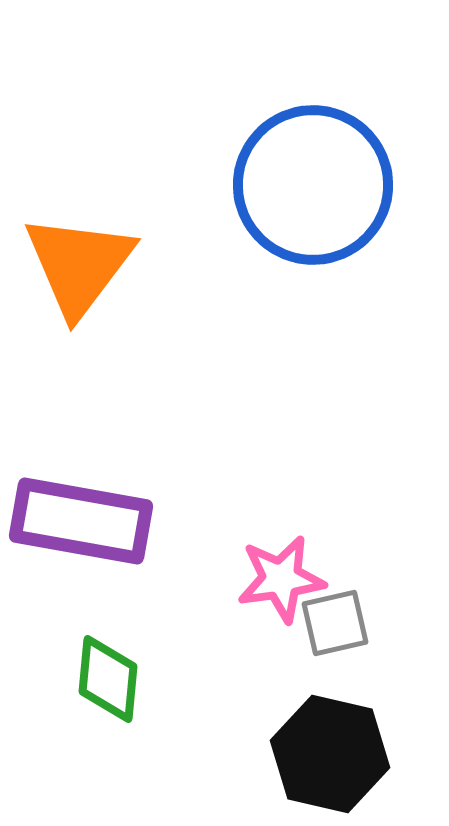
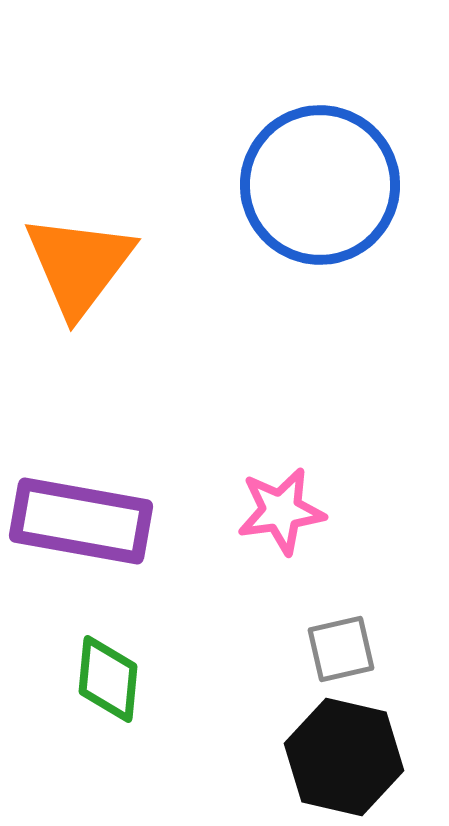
blue circle: moved 7 px right
pink star: moved 68 px up
gray square: moved 6 px right, 26 px down
black hexagon: moved 14 px right, 3 px down
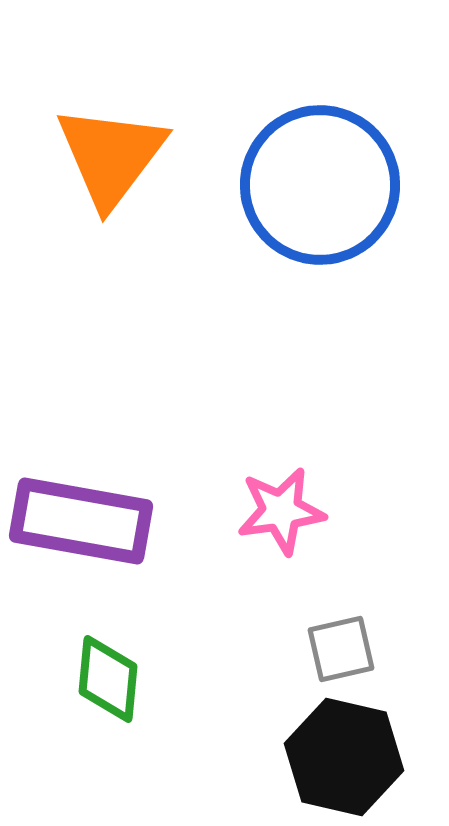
orange triangle: moved 32 px right, 109 px up
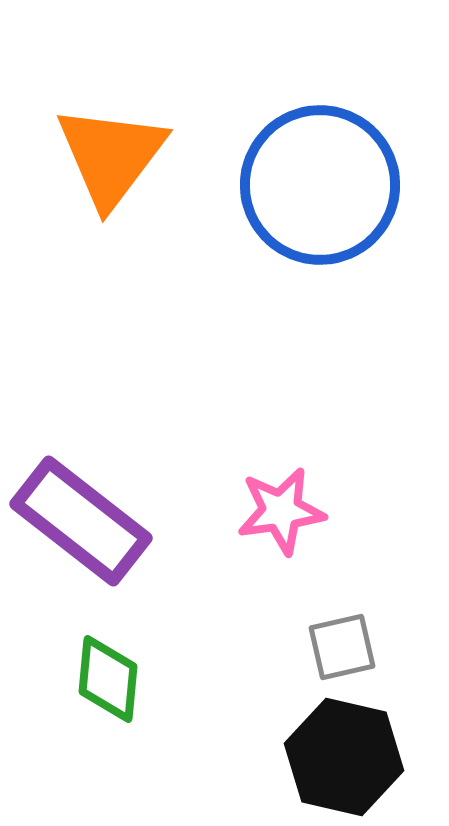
purple rectangle: rotated 28 degrees clockwise
gray square: moved 1 px right, 2 px up
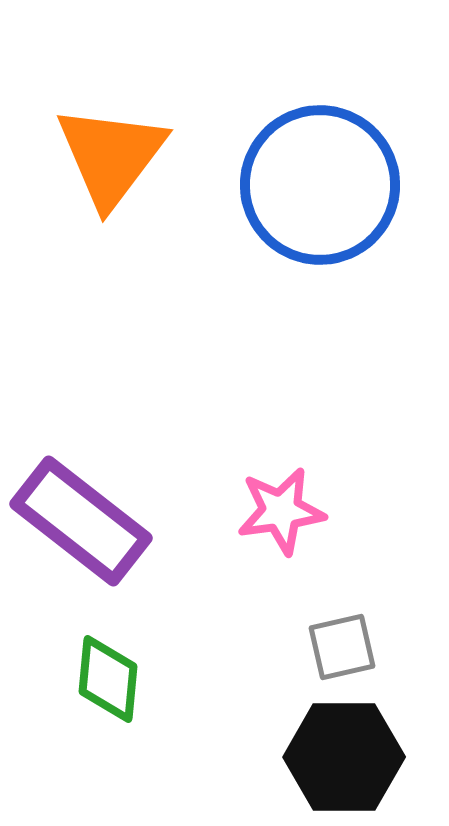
black hexagon: rotated 13 degrees counterclockwise
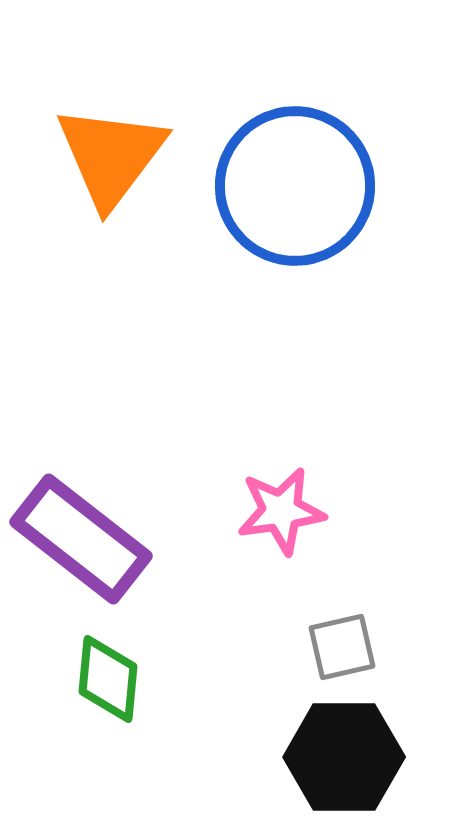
blue circle: moved 25 px left, 1 px down
purple rectangle: moved 18 px down
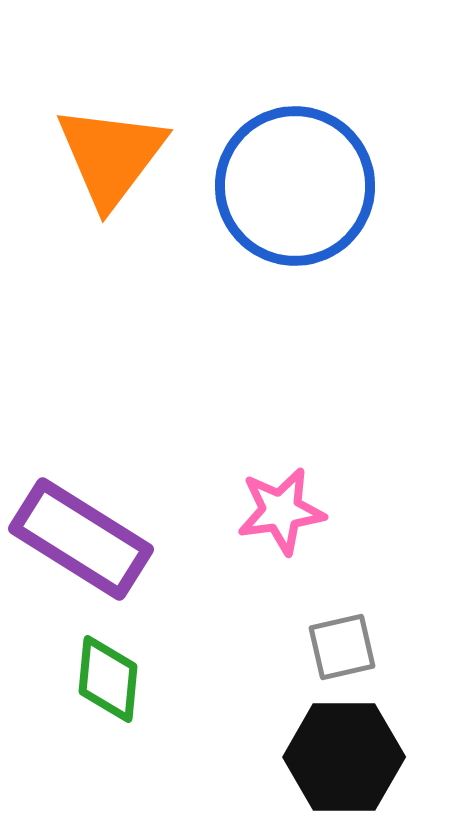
purple rectangle: rotated 6 degrees counterclockwise
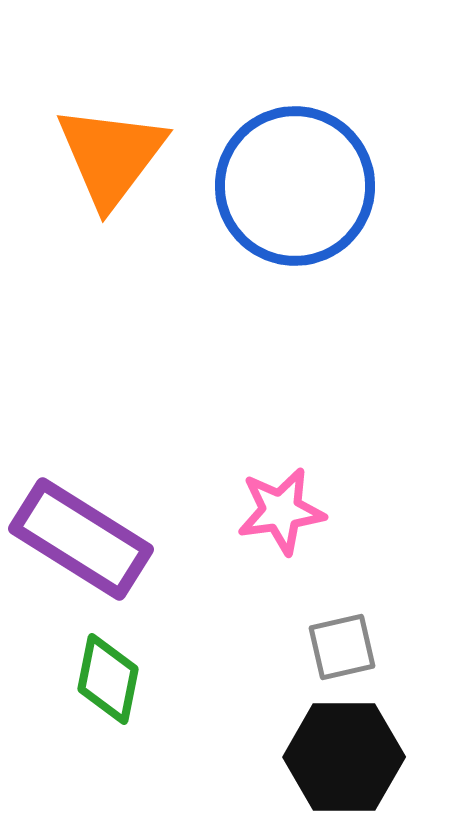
green diamond: rotated 6 degrees clockwise
